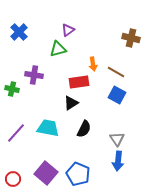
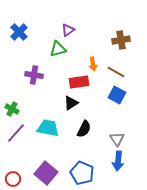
brown cross: moved 10 px left, 2 px down; rotated 24 degrees counterclockwise
green cross: moved 20 px down; rotated 16 degrees clockwise
blue pentagon: moved 4 px right, 1 px up
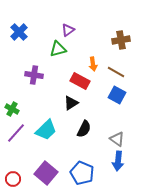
red rectangle: moved 1 px right, 1 px up; rotated 36 degrees clockwise
cyan trapezoid: moved 2 px left, 2 px down; rotated 125 degrees clockwise
gray triangle: rotated 21 degrees counterclockwise
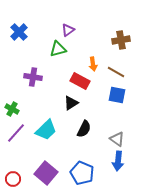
purple cross: moved 1 px left, 2 px down
blue square: rotated 18 degrees counterclockwise
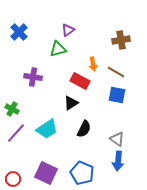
cyan trapezoid: moved 1 px right, 1 px up; rotated 10 degrees clockwise
purple square: rotated 15 degrees counterclockwise
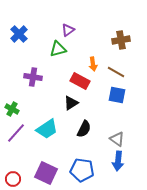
blue cross: moved 2 px down
blue pentagon: moved 3 px up; rotated 15 degrees counterclockwise
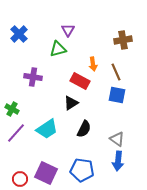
purple triangle: rotated 24 degrees counterclockwise
brown cross: moved 2 px right
brown line: rotated 36 degrees clockwise
red circle: moved 7 px right
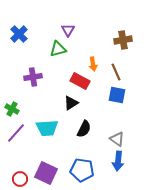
purple cross: rotated 18 degrees counterclockwise
cyan trapezoid: moved 1 px up; rotated 30 degrees clockwise
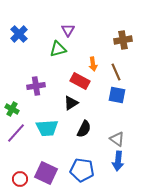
purple cross: moved 3 px right, 9 px down
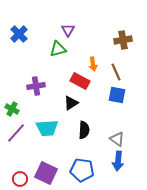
black semicircle: moved 1 px down; rotated 24 degrees counterclockwise
